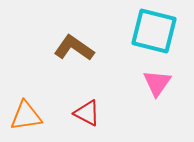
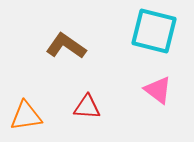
brown L-shape: moved 8 px left, 2 px up
pink triangle: moved 1 px right, 7 px down; rotated 28 degrees counterclockwise
red triangle: moved 6 px up; rotated 24 degrees counterclockwise
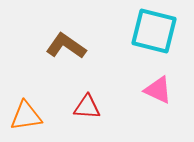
pink triangle: rotated 12 degrees counterclockwise
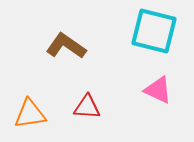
orange triangle: moved 4 px right, 2 px up
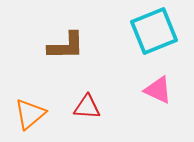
cyan square: rotated 36 degrees counterclockwise
brown L-shape: rotated 144 degrees clockwise
orange triangle: rotated 32 degrees counterclockwise
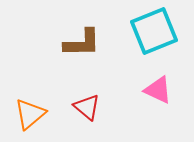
brown L-shape: moved 16 px right, 3 px up
red triangle: rotated 36 degrees clockwise
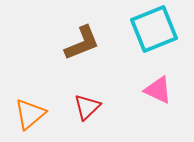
cyan square: moved 2 px up
brown L-shape: rotated 21 degrees counterclockwise
red triangle: rotated 36 degrees clockwise
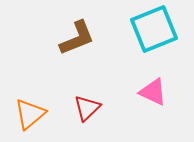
brown L-shape: moved 5 px left, 5 px up
pink triangle: moved 5 px left, 2 px down
red triangle: moved 1 px down
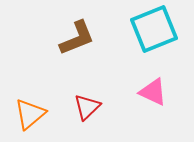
red triangle: moved 1 px up
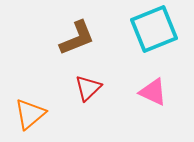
red triangle: moved 1 px right, 19 px up
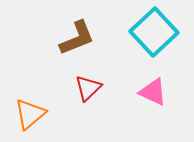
cyan square: moved 3 px down; rotated 21 degrees counterclockwise
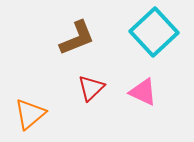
red triangle: moved 3 px right
pink triangle: moved 10 px left
